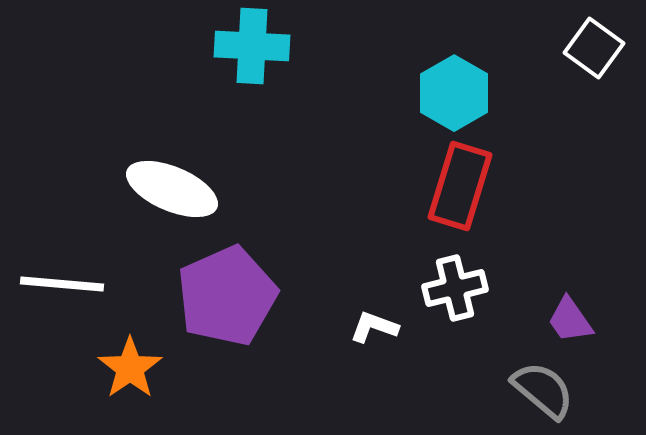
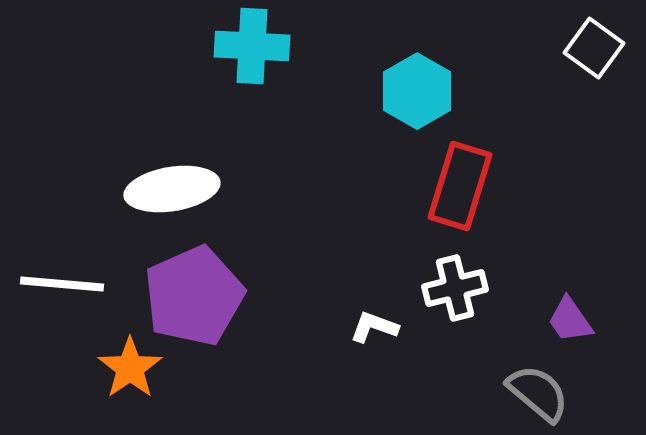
cyan hexagon: moved 37 px left, 2 px up
white ellipse: rotated 32 degrees counterclockwise
purple pentagon: moved 33 px left
gray semicircle: moved 5 px left, 3 px down
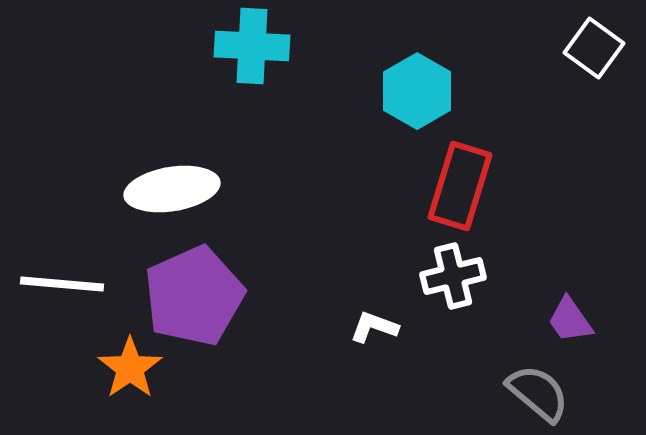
white cross: moved 2 px left, 12 px up
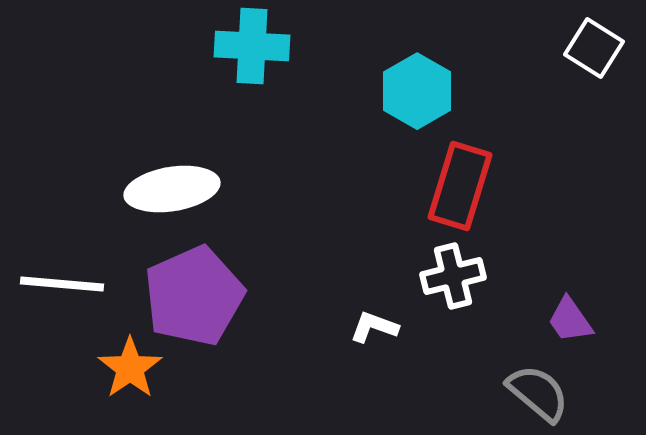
white square: rotated 4 degrees counterclockwise
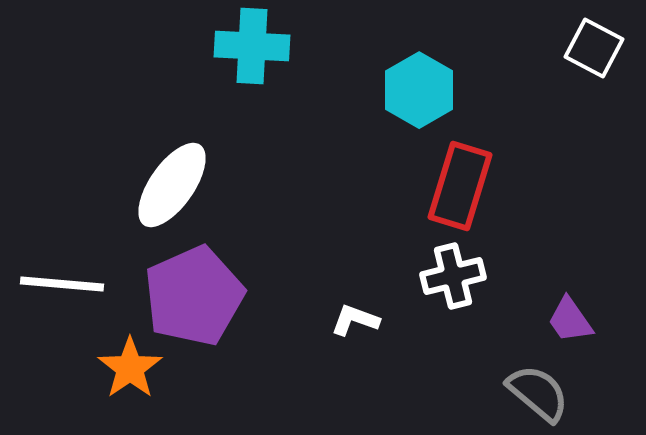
white square: rotated 4 degrees counterclockwise
cyan hexagon: moved 2 px right, 1 px up
white ellipse: moved 4 px up; rotated 46 degrees counterclockwise
white L-shape: moved 19 px left, 7 px up
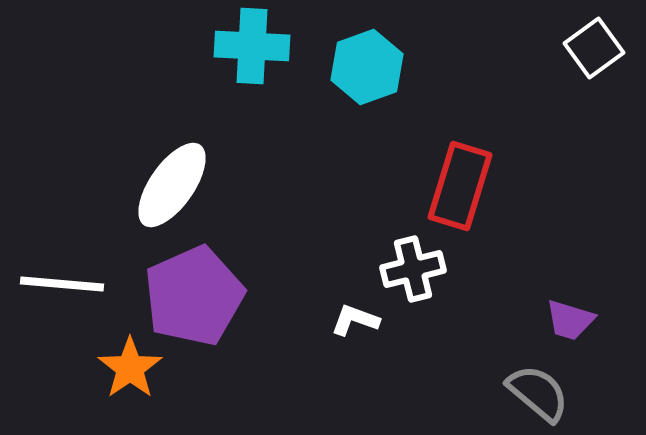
white square: rotated 26 degrees clockwise
cyan hexagon: moved 52 px left, 23 px up; rotated 10 degrees clockwise
white cross: moved 40 px left, 7 px up
purple trapezoid: rotated 38 degrees counterclockwise
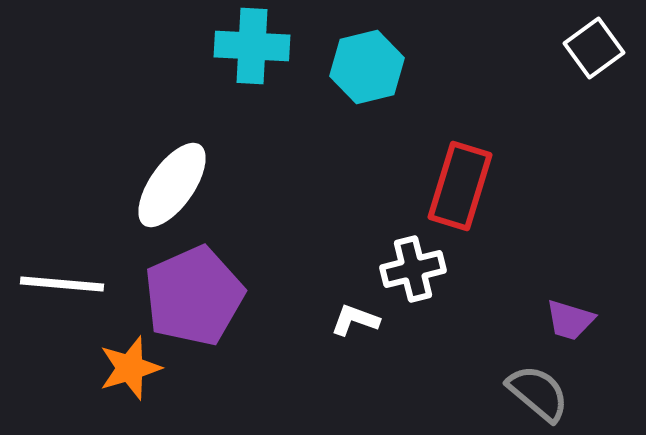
cyan hexagon: rotated 6 degrees clockwise
orange star: rotated 18 degrees clockwise
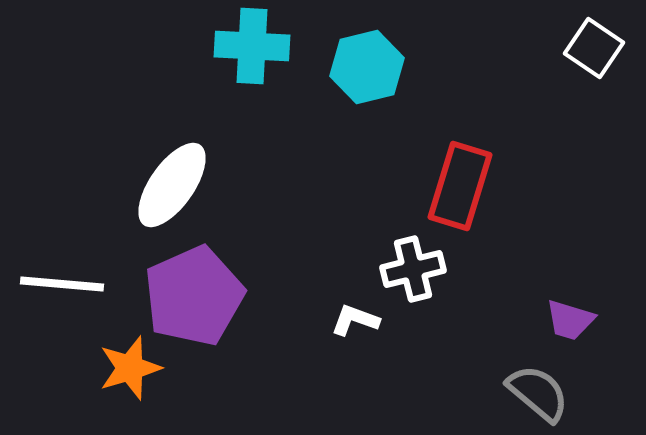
white square: rotated 20 degrees counterclockwise
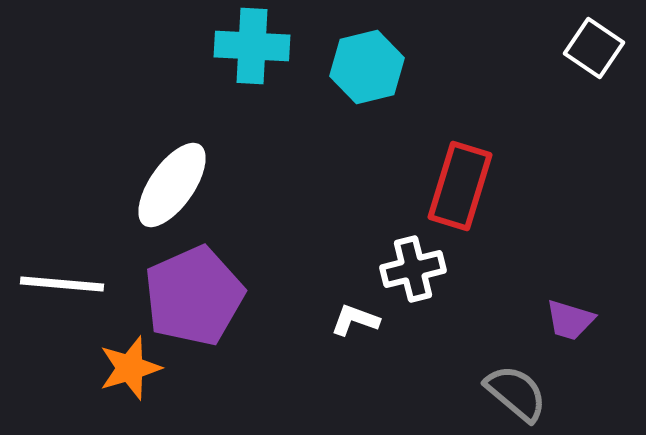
gray semicircle: moved 22 px left
